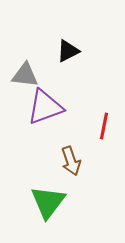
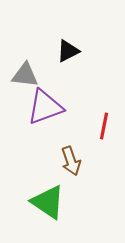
green triangle: rotated 33 degrees counterclockwise
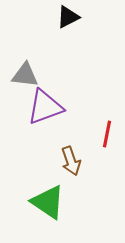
black triangle: moved 34 px up
red line: moved 3 px right, 8 px down
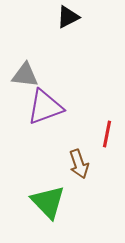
brown arrow: moved 8 px right, 3 px down
green triangle: rotated 12 degrees clockwise
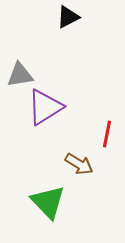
gray triangle: moved 5 px left; rotated 16 degrees counterclockwise
purple triangle: rotated 12 degrees counterclockwise
brown arrow: rotated 40 degrees counterclockwise
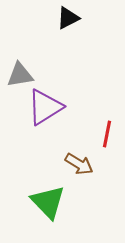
black triangle: moved 1 px down
